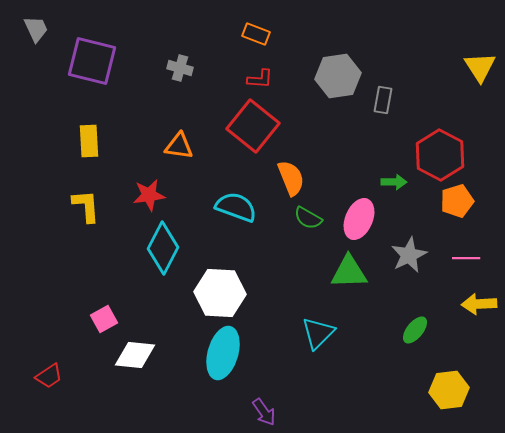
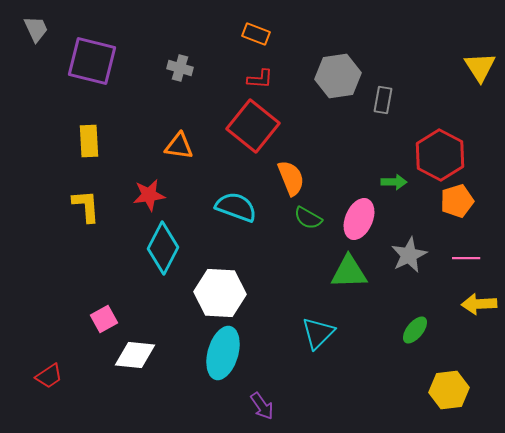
purple arrow: moved 2 px left, 6 px up
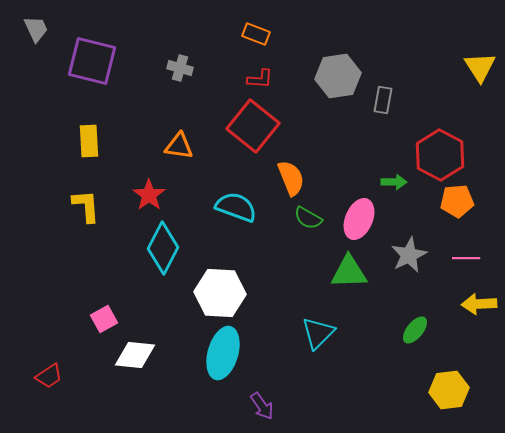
red star: rotated 28 degrees counterclockwise
orange pentagon: rotated 12 degrees clockwise
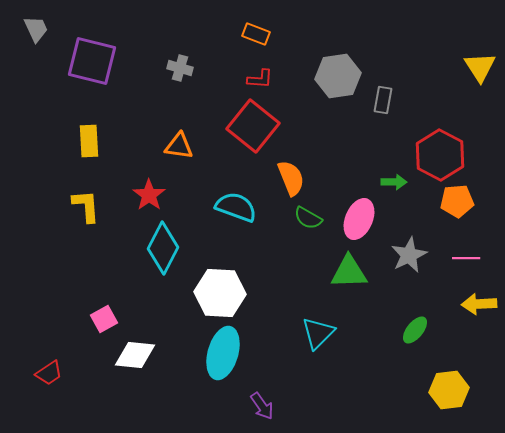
red trapezoid: moved 3 px up
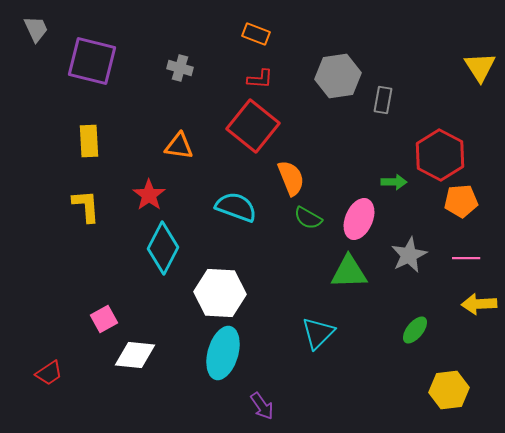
orange pentagon: moved 4 px right
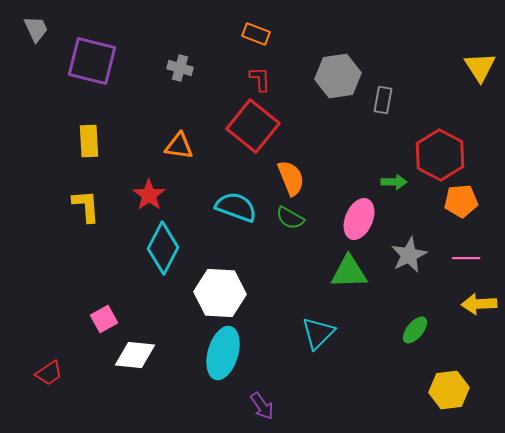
red L-shape: rotated 96 degrees counterclockwise
green semicircle: moved 18 px left
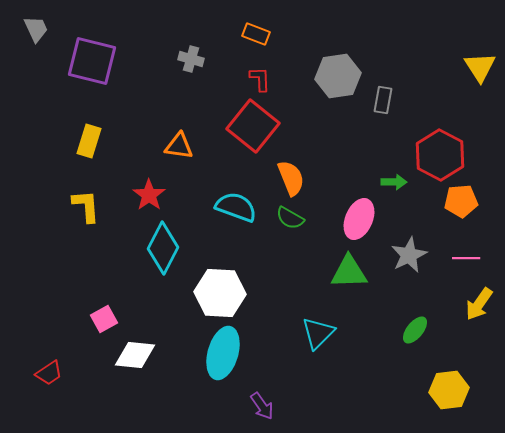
gray cross: moved 11 px right, 9 px up
yellow rectangle: rotated 20 degrees clockwise
yellow arrow: rotated 52 degrees counterclockwise
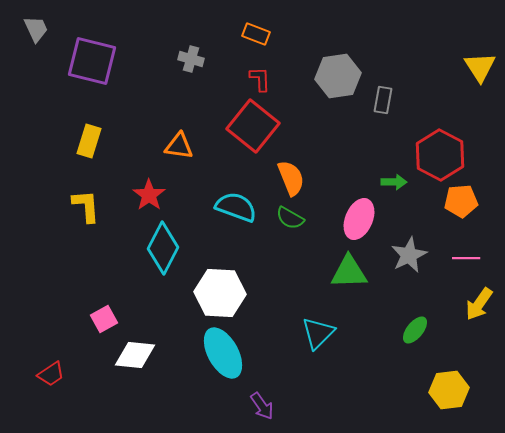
cyan ellipse: rotated 45 degrees counterclockwise
red trapezoid: moved 2 px right, 1 px down
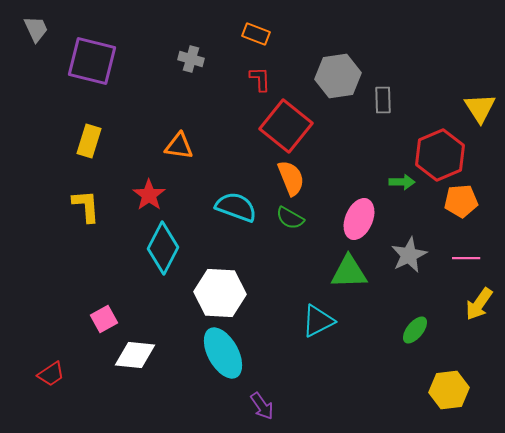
yellow triangle: moved 41 px down
gray rectangle: rotated 12 degrees counterclockwise
red square: moved 33 px right
red hexagon: rotated 9 degrees clockwise
green arrow: moved 8 px right
cyan triangle: moved 12 px up; rotated 18 degrees clockwise
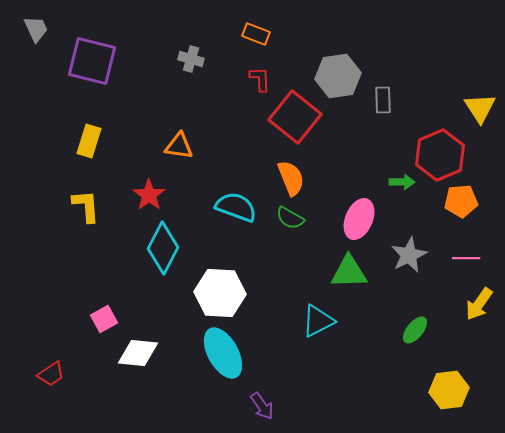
red square: moved 9 px right, 9 px up
white diamond: moved 3 px right, 2 px up
